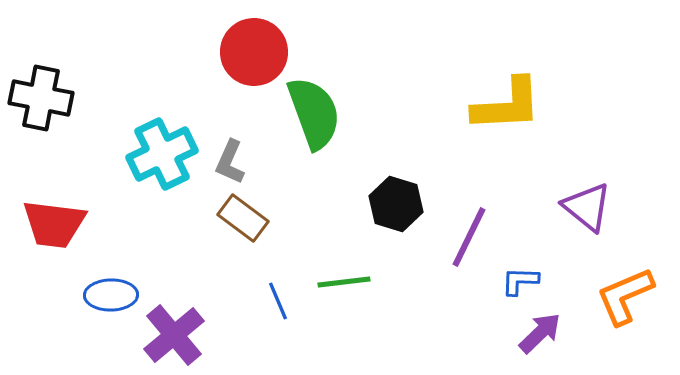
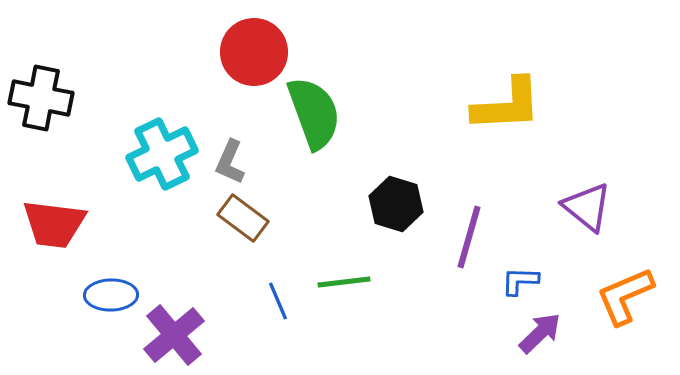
purple line: rotated 10 degrees counterclockwise
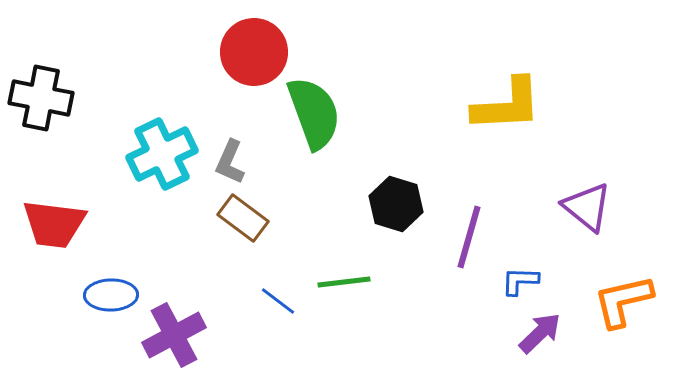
orange L-shape: moved 2 px left, 5 px down; rotated 10 degrees clockwise
blue line: rotated 30 degrees counterclockwise
purple cross: rotated 12 degrees clockwise
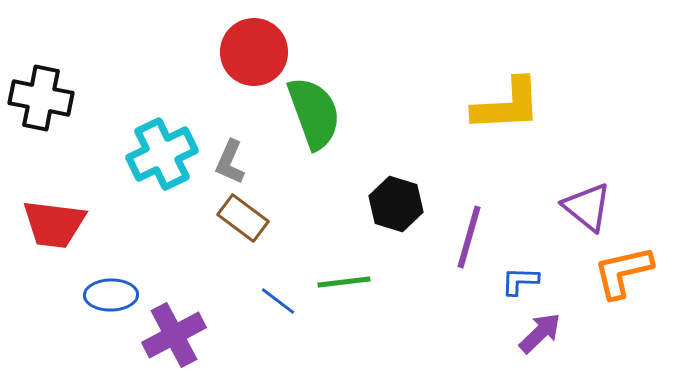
orange L-shape: moved 29 px up
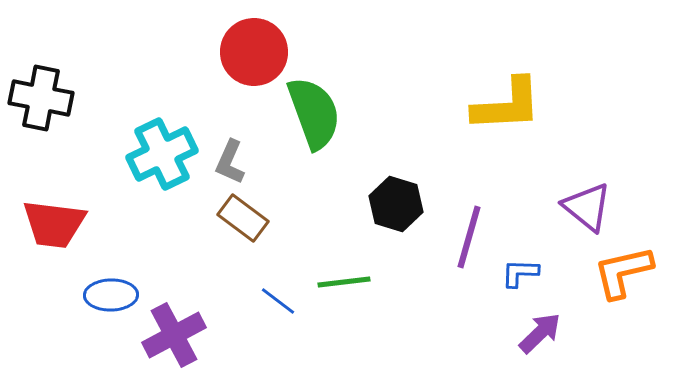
blue L-shape: moved 8 px up
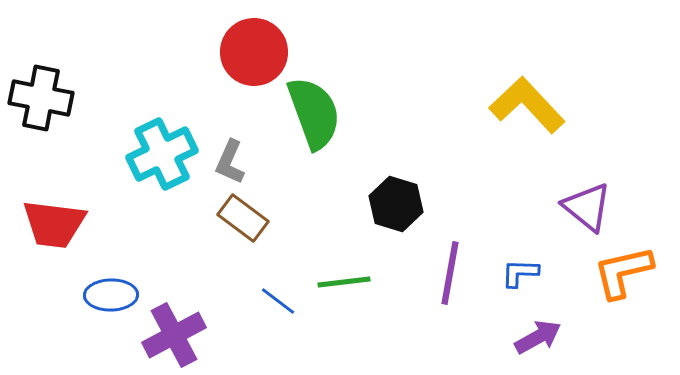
yellow L-shape: moved 20 px right; rotated 130 degrees counterclockwise
purple line: moved 19 px left, 36 px down; rotated 6 degrees counterclockwise
purple arrow: moved 2 px left, 4 px down; rotated 15 degrees clockwise
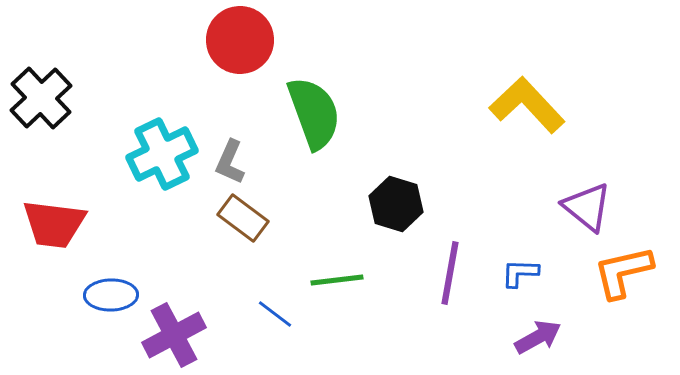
red circle: moved 14 px left, 12 px up
black cross: rotated 36 degrees clockwise
green line: moved 7 px left, 2 px up
blue line: moved 3 px left, 13 px down
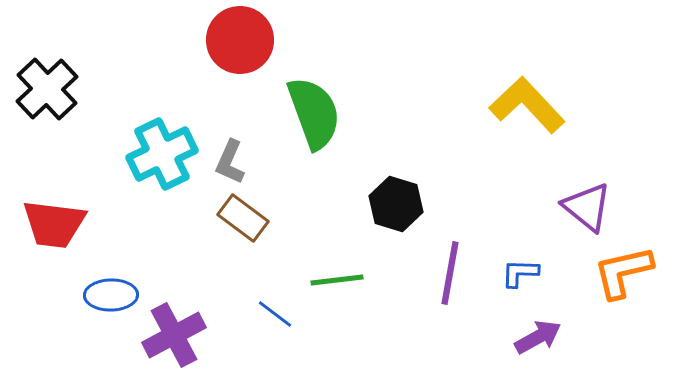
black cross: moved 6 px right, 9 px up
